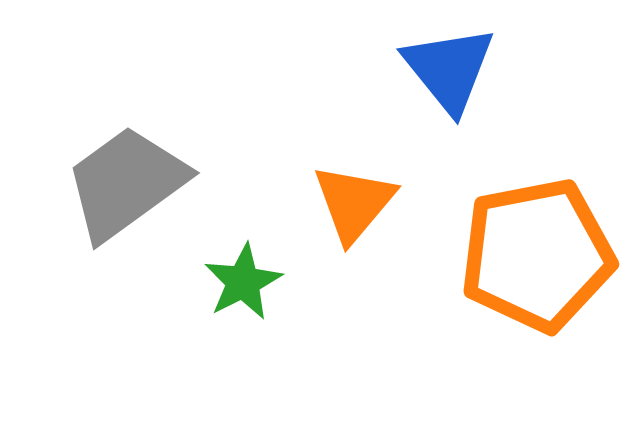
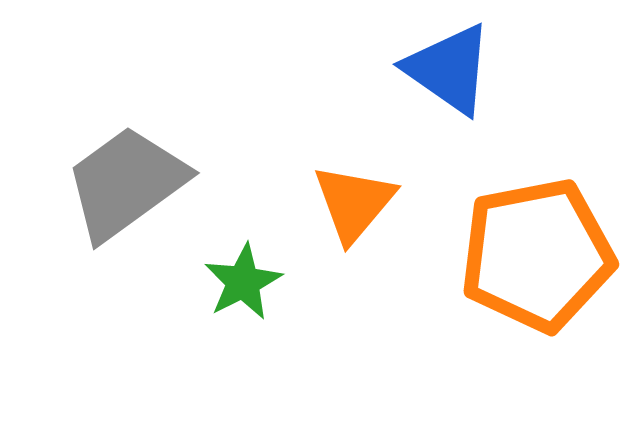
blue triangle: rotated 16 degrees counterclockwise
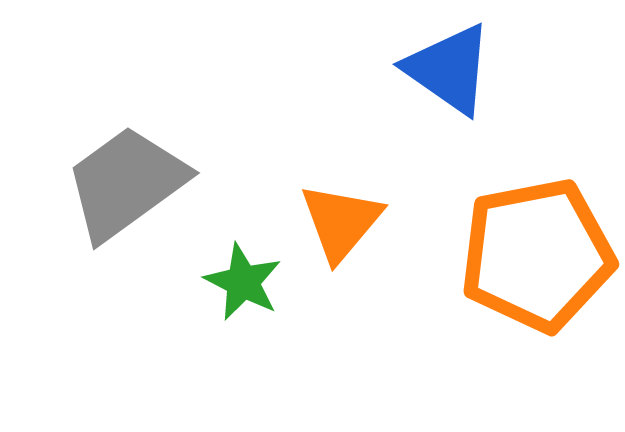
orange triangle: moved 13 px left, 19 px down
green star: rotated 18 degrees counterclockwise
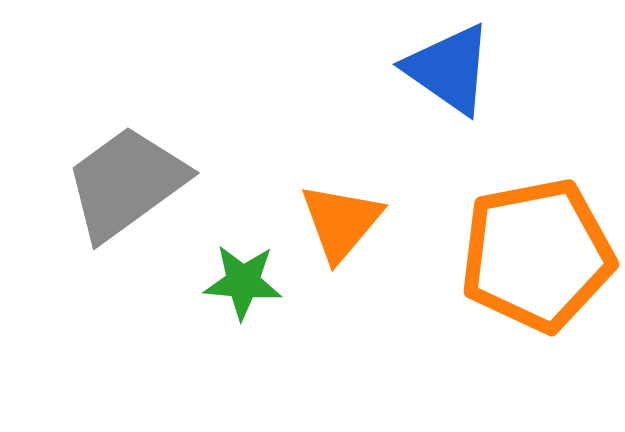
green star: rotated 22 degrees counterclockwise
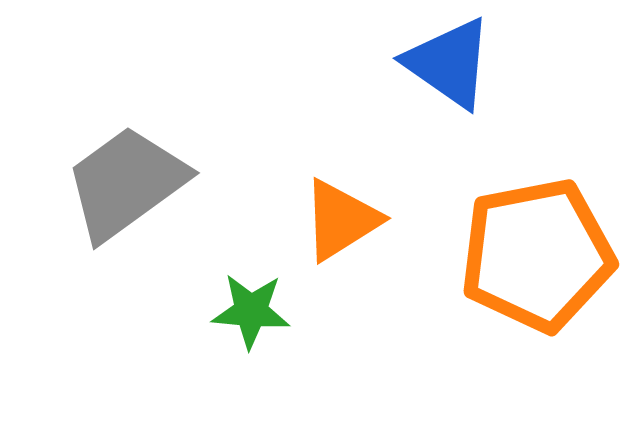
blue triangle: moved 6 px up
orange triangle: moved 2 px up; rotated 18 degrees clockwise
green star: moved 8 px right, 29 px down
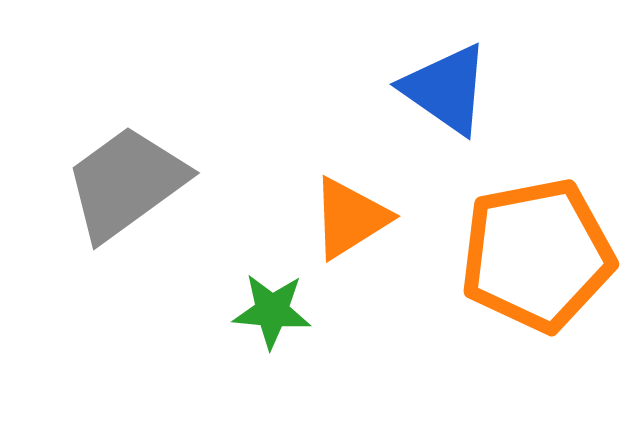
blue triangle: moved 3 px left, 26 px down
orange triangle: moved 9 px right, 2 px up
green star: moved 21 px right
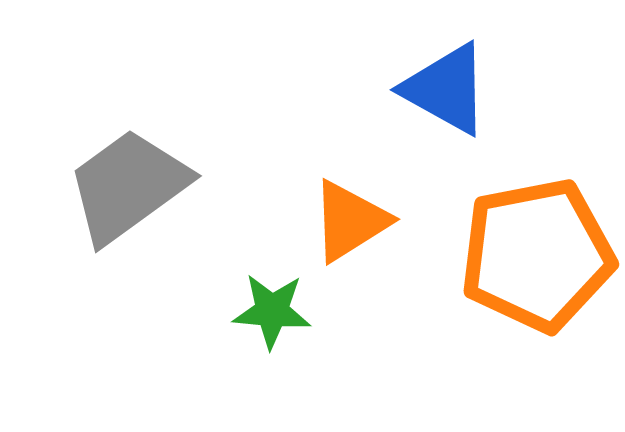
blue triangle: rotated 6 degrees counterclockwise
gray trapezoid: moved 2 px right, 3 px down
orange triangle: moved 3 px down
